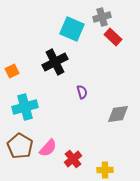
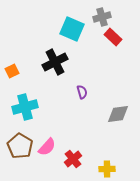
pink semicircle: moved 1 px left, 1 px up
yellow cross: moved 2 px right, 1 px up
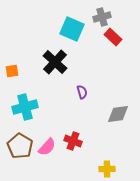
black cross: rotated 20 degrees counterclockwise
orange square: rotated 16 degrees clockwise
red cross: moved 18 px up; rotated 30 degrees counterclockwise
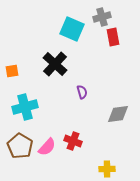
red rectangle: rotated 36 degrees clockwise
black cross: moved 2 px down
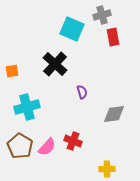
gray cross: moved 2 px up
cyan cross: moved 2 px right
gray diamond: moved 4 px left
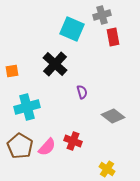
gray diamond: moved 1 px left, 2 px down; rotated 45 degrees clockwise
yellow cross: rotated 35 degrees clockwise
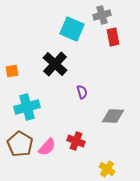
gray diamond: rotated 35 degrees counterclockwise
red cross: moved 3 px right
brown pentagon: moved 2 px up
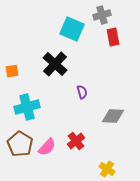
red cross: rotated 30 degrees clockwise
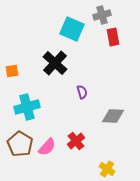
black cross: moved 1 px up
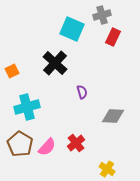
red rectangle: rotated 36 degrees clockwise
orange square: rotated 16 degrees counterclockwise
red cross: moved 2 px down
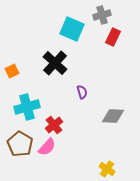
red cross: moved 22 px left, 18 px up
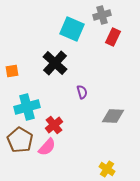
orange square: rotated 16 degrees clockwise
brown pentagon: moved 4 px up
